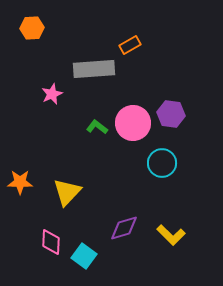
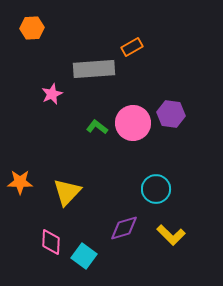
orange rectangle: moved 2 px right, 2 px down
cyan circle: moved 6 px left, 26 px down
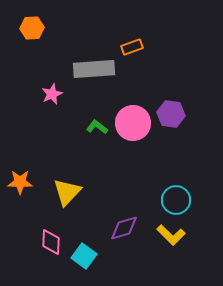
orange rectangle: rotated 10 degrees clockwise
cyan circle: moved 20 px right, 11 px down
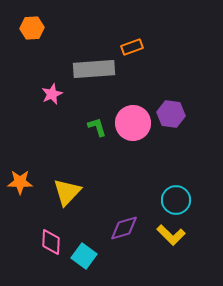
green L-shape: rotated 35 degrees clockwise
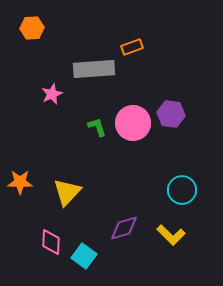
cyan circle: moved 6 px right, 10 px up
